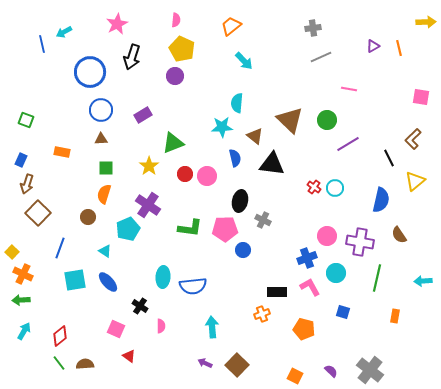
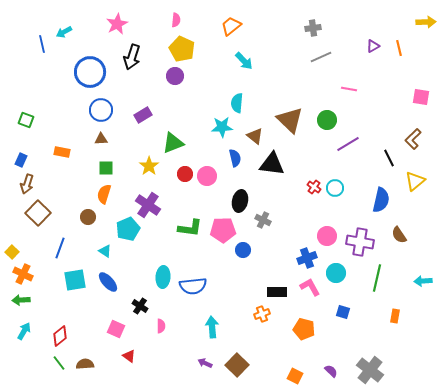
pink pentagon at (225, 229): moved 2 px left, 1 px down
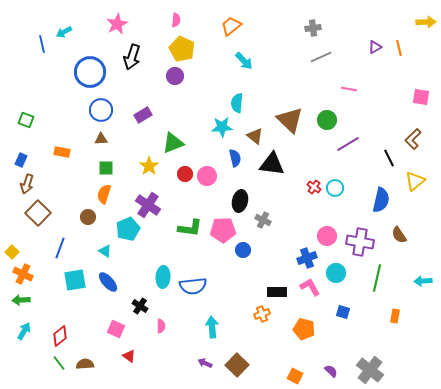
purple triangle at (373, 46): moved 2 px right, 1 px down
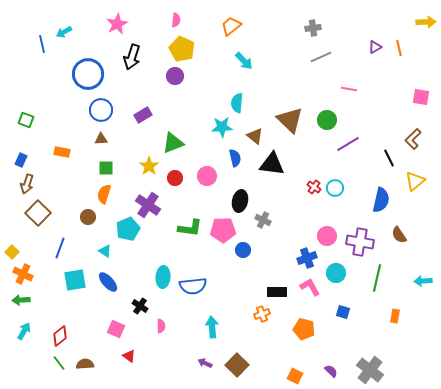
blue circle at (90, 72): moved 2 px left, 2 px down
red circle at (185, 174): moved 10 px left, 4 px down
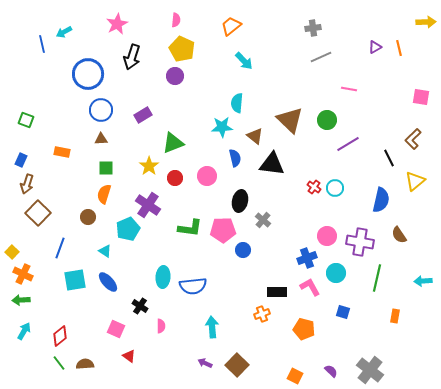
gray cross at (263, 220): rotated 14 degrees clockwise
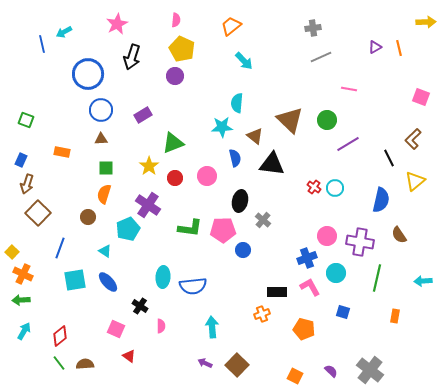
pink square at (421, 97): rotated 12 degrees clockwise
